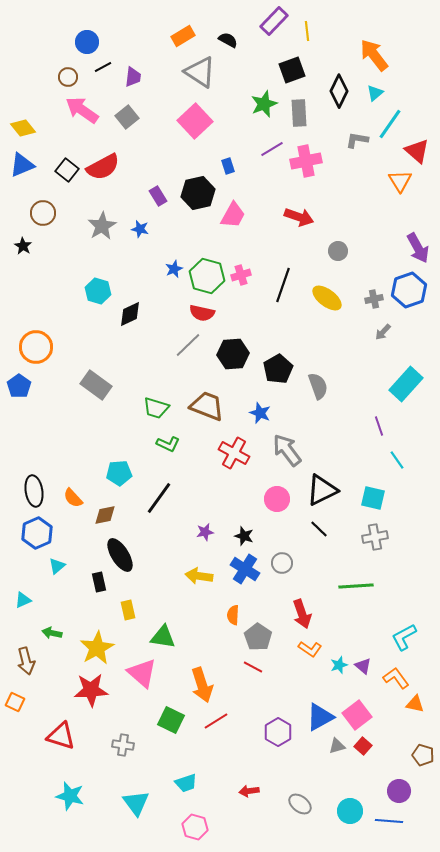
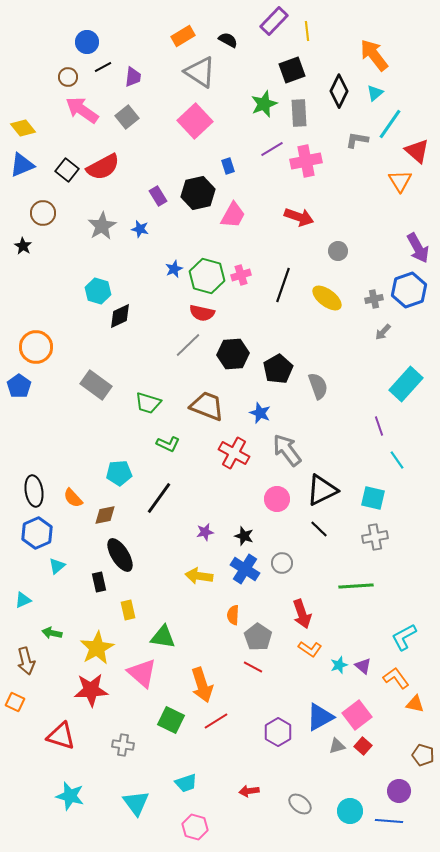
black diamond at (130, 314): moved 10 px left, 2 px down
green trapezoid at (156, 408): moved 8 px left, 5 px up
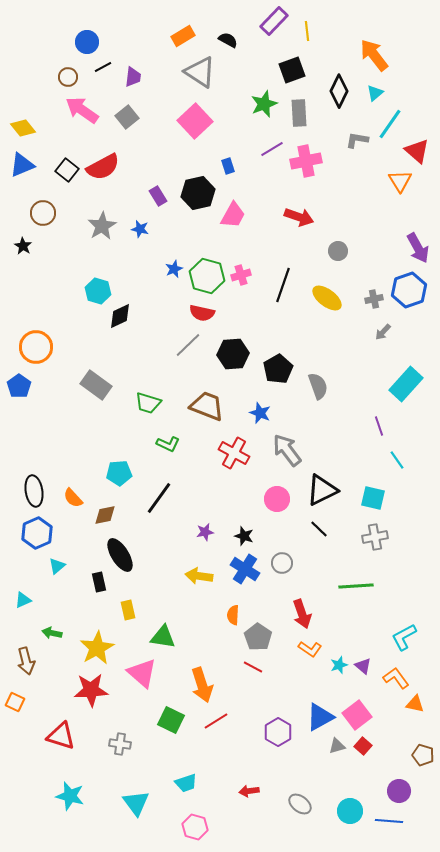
gray cross at (123, 745): moved 3 px left, 1 px up
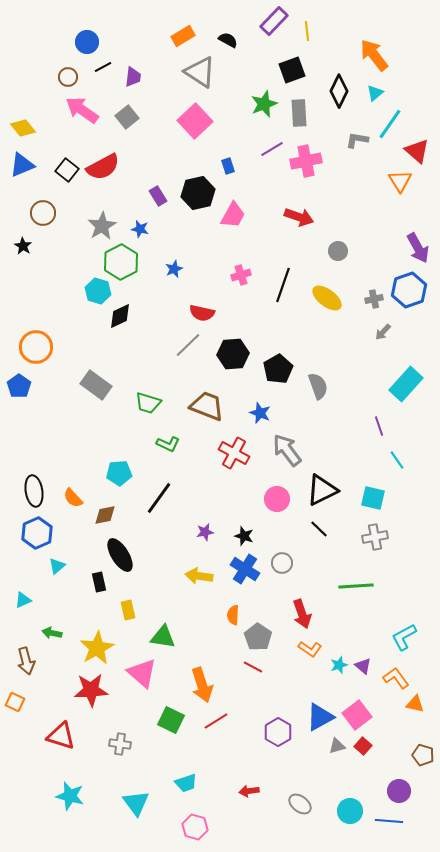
green hexagon at (207, 276): moved 86 px left, 14 px up; rotated 16 degrees clockwise
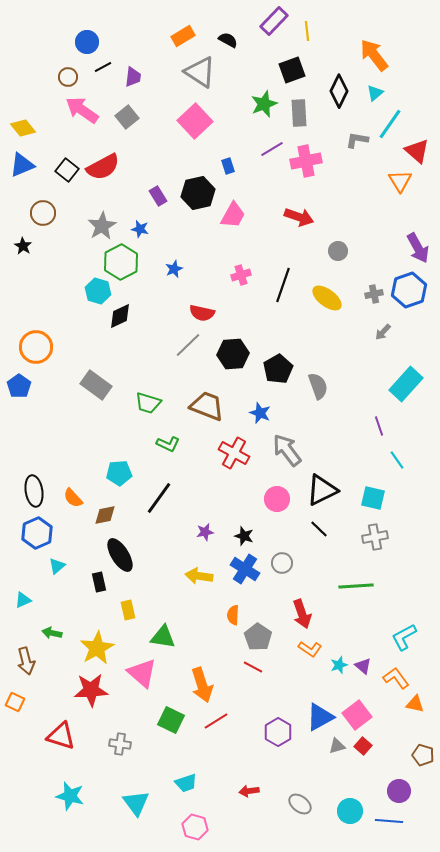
gray cross at (374, 299): moved 5 px up
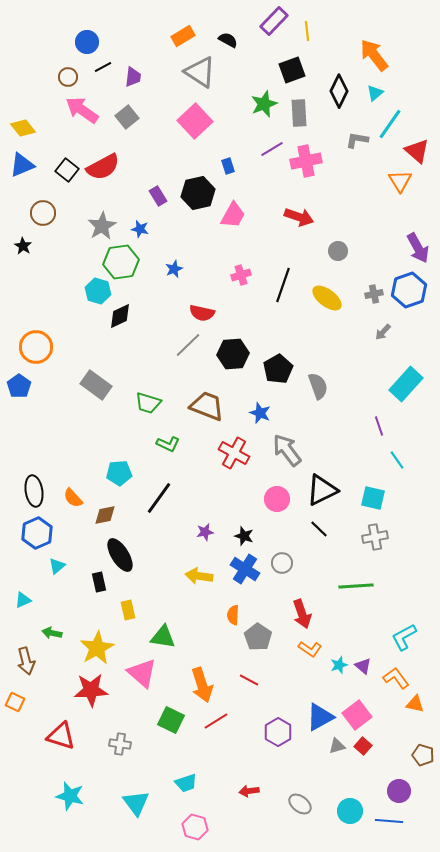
green hexagon at (121, 262): rotated 20 degrees clockwise
red line at (253, 667): moved 4 px left, 13 px down
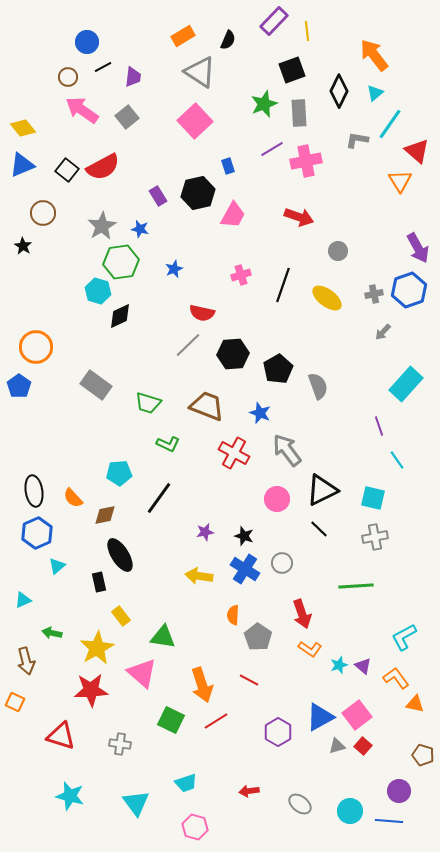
black semicircle at (228, 40): rotated 84 degrees clockwise
yellow rectangle at (128, 610): moved 7 px left, 6 px down; rotated 24 degrees counterclockwise
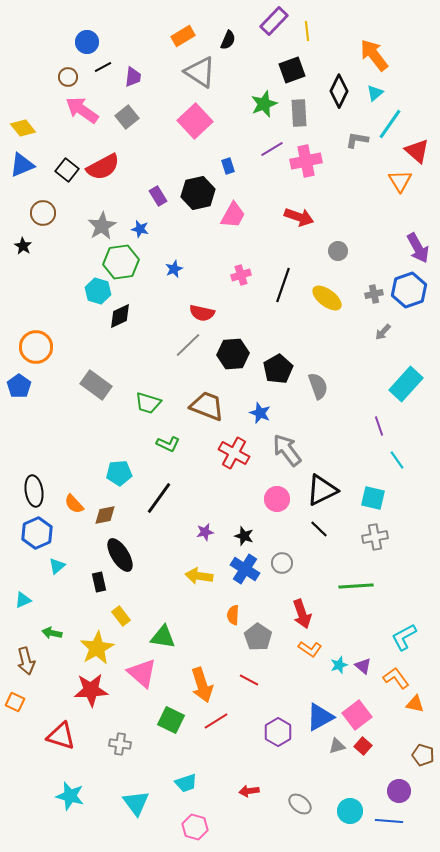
orange semicircle at (73, 498): moved 1 px right, 6 px down
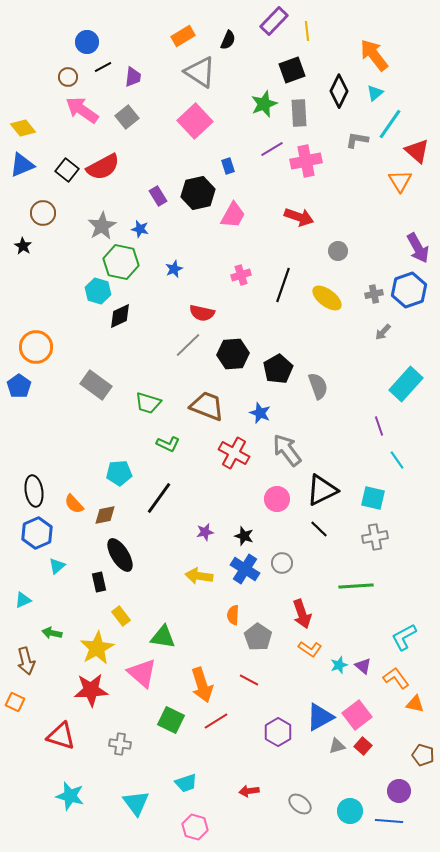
green hexagon at (121, 262): rotated 20 degrees clockwise
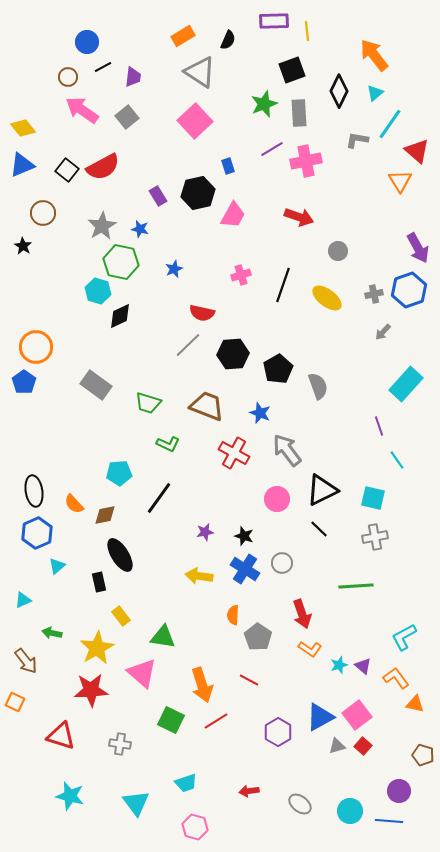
purple rectangle at (274, 21): rotated 44 degrees clockwise
blue pentagon at (19, 386): moved 5 px right, 4 px up
brown arrow at (26, 661): rotated 24 degrees counterclockwise
